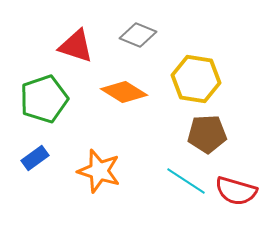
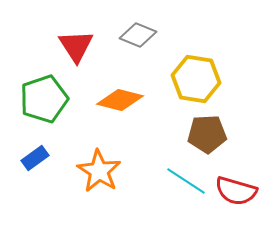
red triangle: rotated 39 degrees clockwise
orange diamond: moved 4 px left, 8 px down; rotated 18 degrees counterclockwise
orange star: rotated 15 degrees clockwise
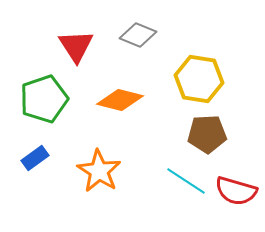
yellow hexagon: moved 3 px right
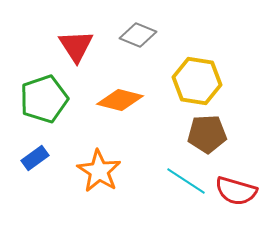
yellow hexagon: moved 2 px left, 2 px down
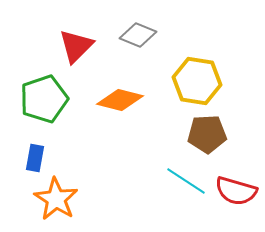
red triangle: rotated 18 degrees clockwise
blue rectangle: rotated 44 degrees counterclockwise
orange star: moved 43 px left, 28 px down
